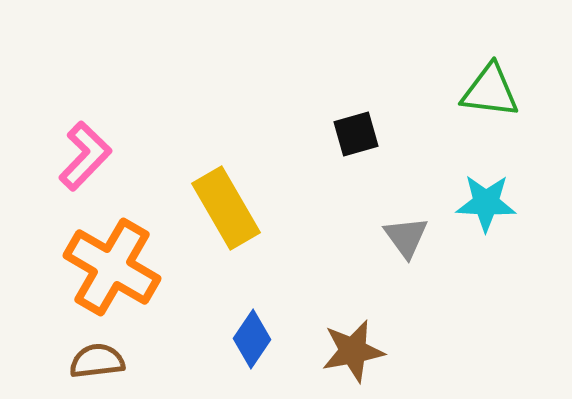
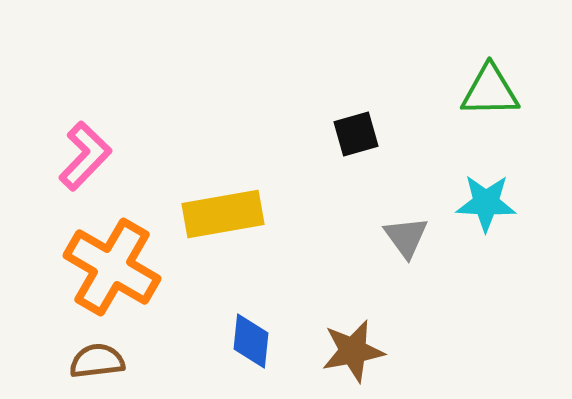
green triangle: rotated 8 degrees counterclockwise
yellow rectangle: moved 3 px left, 6 px down; rotated 70 degrees counterclockwise
blue diamond: moved 1 px left, 2 px down; rotated 28 degrees counterclockwise
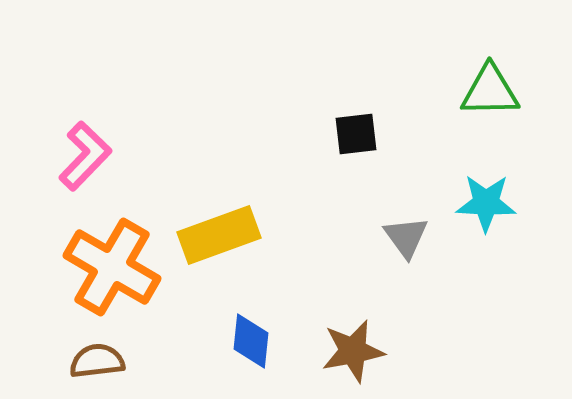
black square: rotated 9 degrees clockwise
yellow rectangle: moved 4 px left, 21 px down; rotated 10 degrees counterclockwise
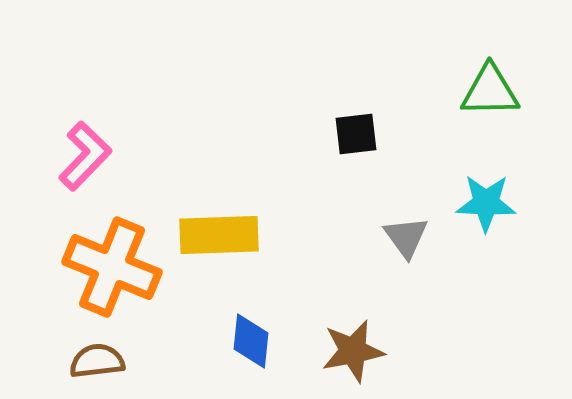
yellow rectangle: rotated 18 degrees clockwise
orange cross: rotated 8 degrees counterclockwise
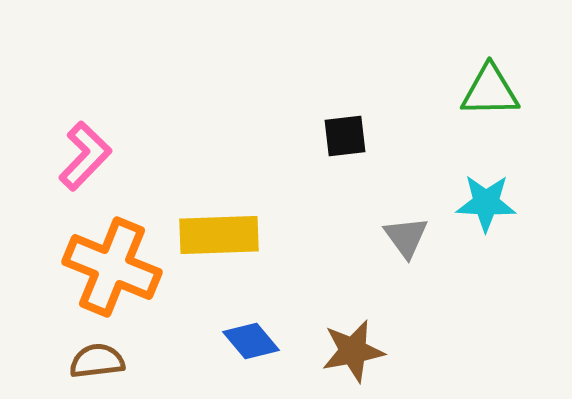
black square: moved 11 px left, 2 px down
blue diamond: rotated 46 degrees counterclockwise
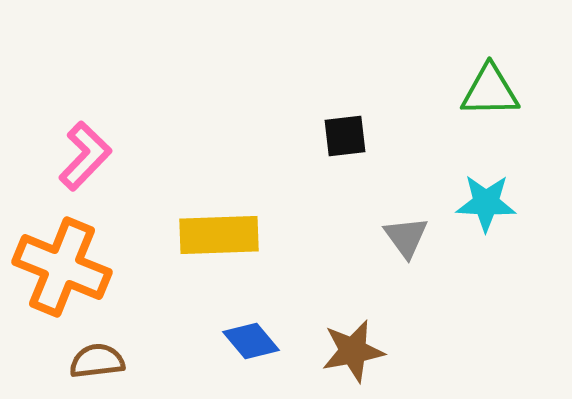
orange cross: moved 50 px left
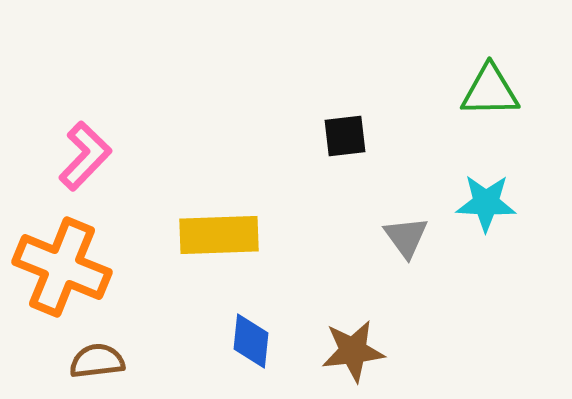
blue diamond: rotated 46 degrees clockwise
brown star: rotated 4 degrees clockwise
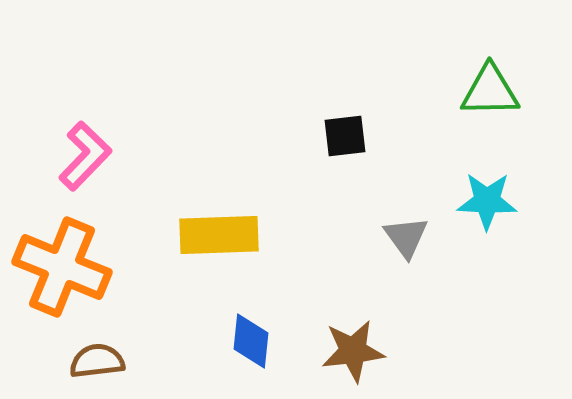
cyan star: moved 1 px right, 2 px up
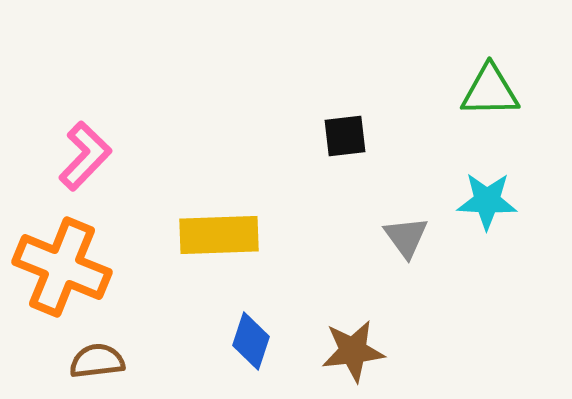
blue diamond: rotated 12 degrees clockwise
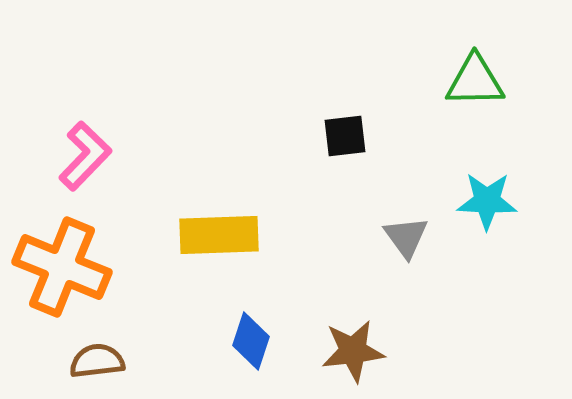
green triangle: moved 15 px left, 10 px up
